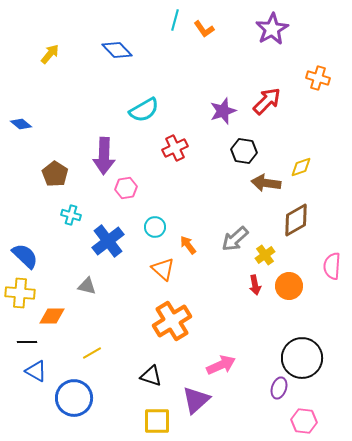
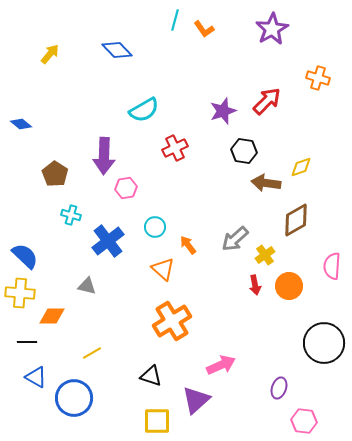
black circle at (302, 358): moved 22 px right, 15 px up
blue triangle at (36, 371): moved 6 px down
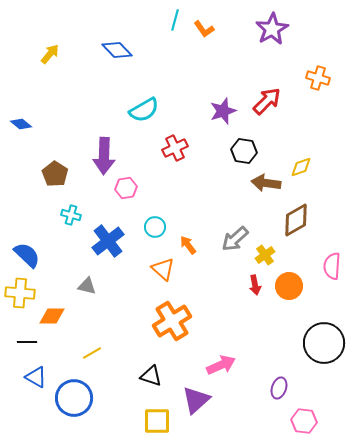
blue semicircle at (25, 256): moved 2 px right, 1 px up
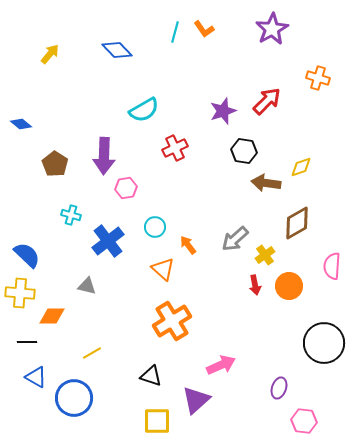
cyan line at (175, 20): moved 12 px down
brown pentagon at (55, 174): moved 10 px up
brown diamond at (296, 220): moved 1 px right, 3 px down
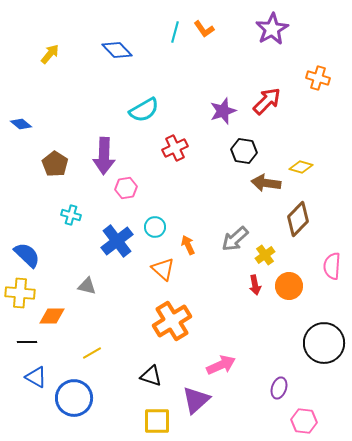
yellow diamond at (301, 167): rotated 35 degrees clockwise
brown diamond at (297, 223): moved 1 px right, 4 px up; rotated 16 degrees counterclockwise
blue cross at (108, 241): moved 9 px right
orange arrow at (188, 245): rotated 12 degrees clockwise
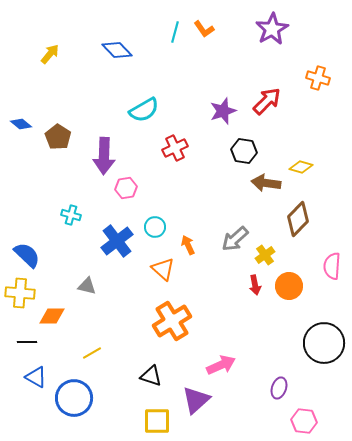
brown pentagon at (55, 164): moved 3 px right, 27 px up
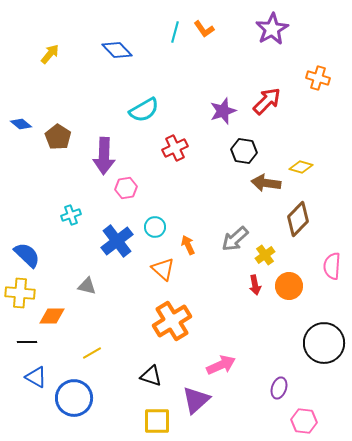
cyan cross at (71, 215): rotated 36 degrees counterclockwise
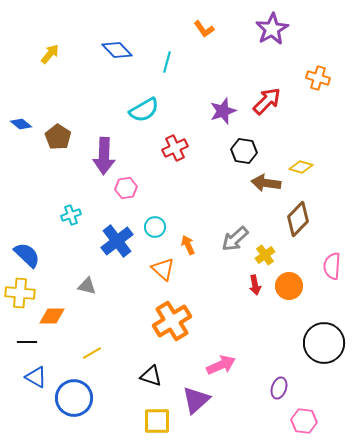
cyan line at (175, 32): moved 8 px left, 30 px down
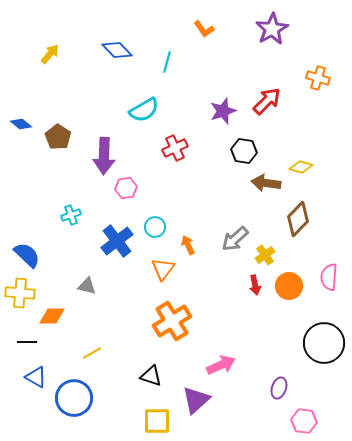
pink semicircle at (332, 266): moved 3 px left, 11 px down
orange triangle at (163, 269): rotated 25 degrees clockwise
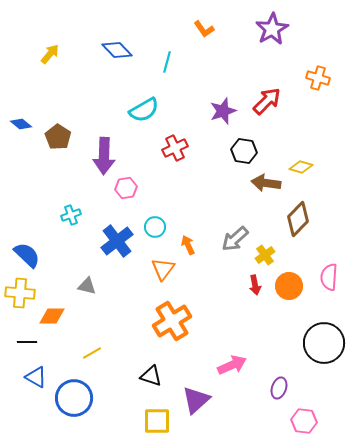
pink arrow at (221, 365): moved 11 px right
